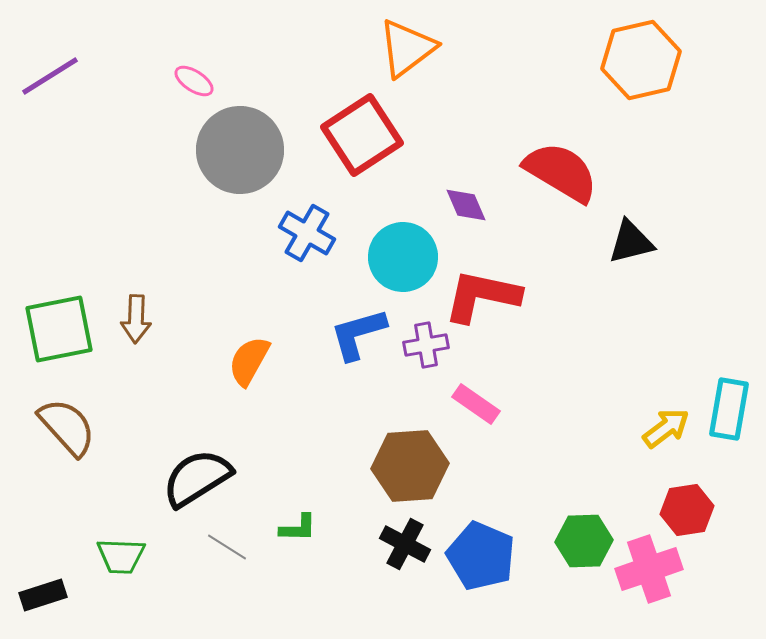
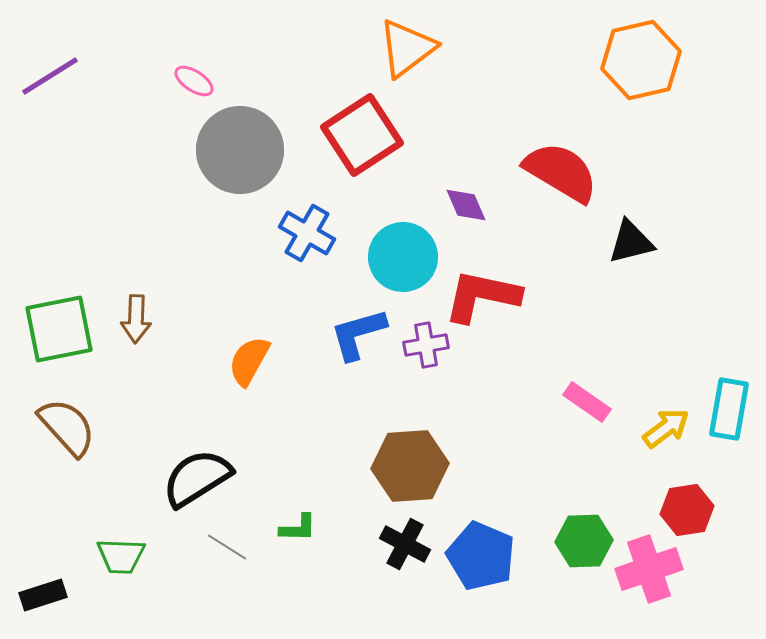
pink rectangle: moved 111 px right, 2 px up
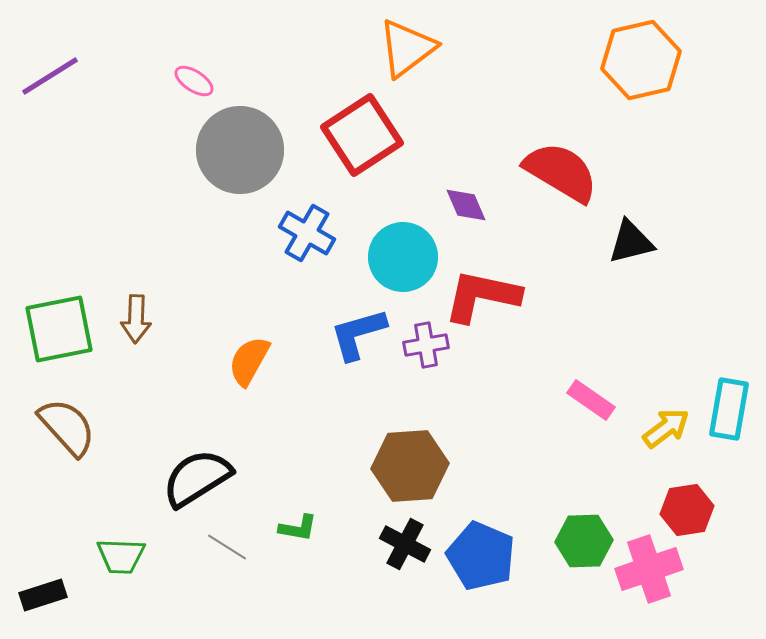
pink rectangle: moved 4 px right, 2 px up
green L-shape: rotated 9 degrees clockwise
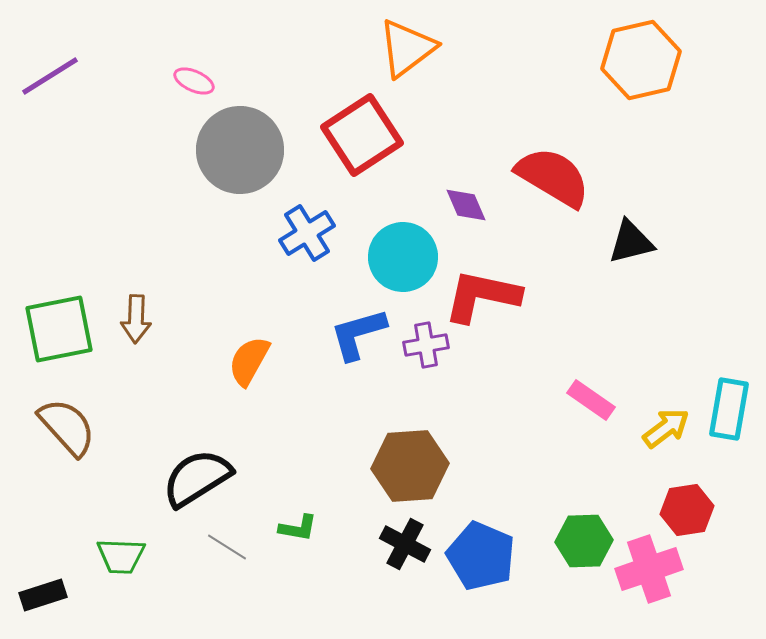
pink ellipse: rotated 9 degrees counterclockwise
red semicircle: moved 8 px left, 5 px down
blue cross: rotated 28 degrees clockwise
